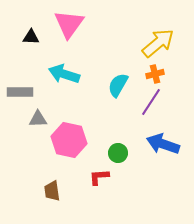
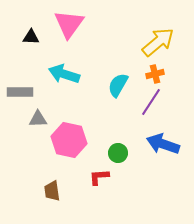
yellow arrow: moved 1 px up
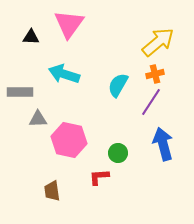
blue arrow: rotated 56 degrees clockwise
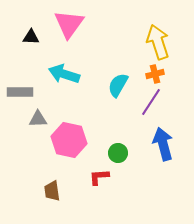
yellow arrow: rotated 68 degrees counterclockwise
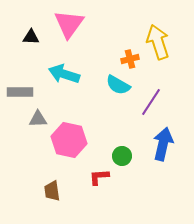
orange cross: moved 25 px left, 15 px up
cyan semicircle: rotated 90 degrees counterclockwise
blue arrow: rotated 28 degrees clockwise
green circle: moved 4 px right, 3 px down
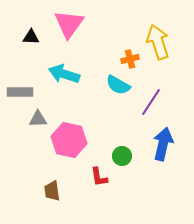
red L-shape: rotated 95 degrees counterclockwise
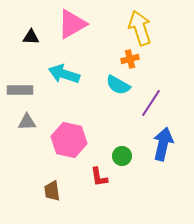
pink triangle: moved 3 px right; rotated 24 degrees clockwise
yellow arrow: moved 18 px left, 14 px up
gray rectangle: moved 2 px up
purple line: moved 1 px down
gray triangle: moved 11 px left, 3 px down
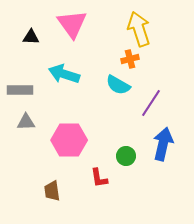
pink triangle: rotated 36 degrees counterclockwise
yellow arrow: moved 1 px left, 1 px down
gray triangle: moved 1 px left
pink hexagon: rotated 12 degrees counterclockwise
green circle: moved 4 px right
red L-shape: moved 1 px down
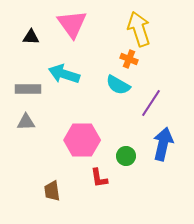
orange cross: moved 1 px left; rotated 36 degrees clockwise
gray rectangle: moved 8 px right, 1 px up
pink hexagon: moved 13 px right
